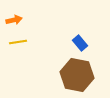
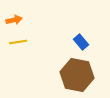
blue rectangle: moved 1 px right, 1 px up
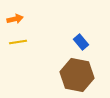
orange arrow: moved 1 px right, 1 px up
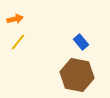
yellow line: rotated 42 degrees counterclockwise
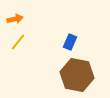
blue rectangle: moved 11 px left; rotated 63 degrees clockwise
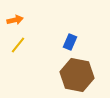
orange arrow: moved 1 px down
yellow line: moved 3 px down
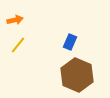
brown hexagon: rotated 12 degrees clockwise
